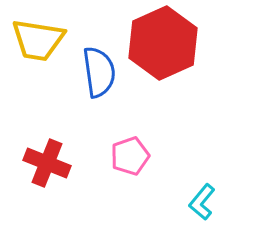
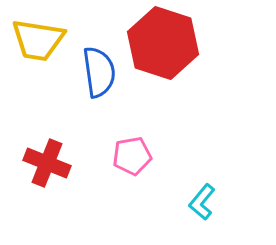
red hexagon: rotated 18 degrees counterclockwise
pink pentagon: moved 2 px right; rotated 9 degrees clockwise
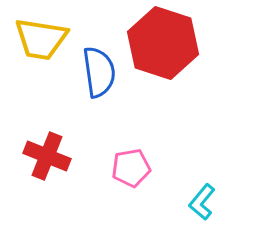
yellow trapezoid: moved 3 px right, 1 px up
pink pentagon: moved 1 px left, 12 px down
red cross: moved 7 px up
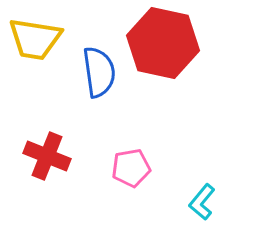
yellow trapezoid: moved 6 px left
red hexagon: rotated 6 degrees counterclockwise
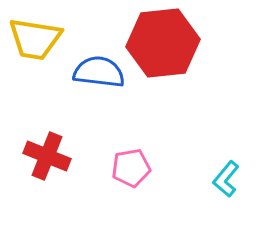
red hexagon: rotated 18 degrees counterclockwise
blue semicircle: rotated 75 degrees counterclockwise
cyan L-shape: moved 24 px right, 23 px up
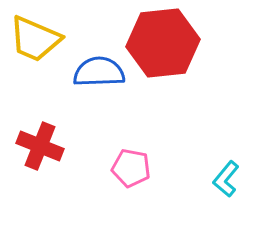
yellow trapezoid: rotated 14 degrees clockwise
blue semicircle: rotated 9 degrees counterclockwise
red cross: moved 7 px left, 10 px up
pink pentagon: rotated 21 degrees clockwise
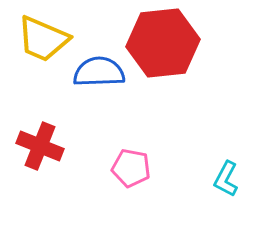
yellow trapezoid: moved 8 px right
cyan L-shape: rotated 12 degrees counterclockwise
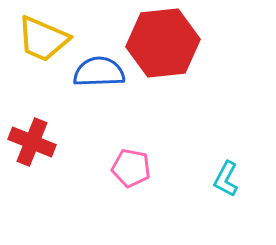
red cross: moved 8 px left, 4 px up
